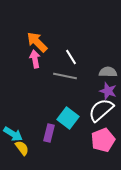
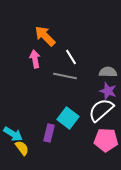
orange arrow: moved 8 px right, 6 px up
pink pentagon: moved 3 px right; rotated 25 degrees clockwise
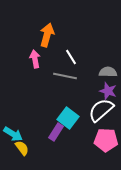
orange arrow: moved 2 px right, 1 px up; rotated 60 degrees clockwise
purple rectangle: moved 7 px right, 1 px up; rotated 18 degrees clockwise
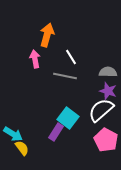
pink pentagon: rotated 25 degrees clockwise
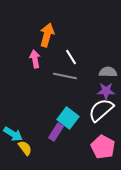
purple star: moved 2 px left; rotated 18 degrees counterclockwise
pink pentagon: moved 3 px left, 7 px down
yellow semicircle: moved 3 px right
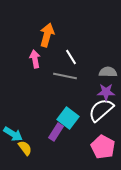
purple star: moved 1 px down
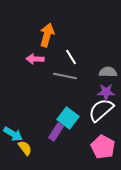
pink arrow: rotated 78 degrees counterclockwise
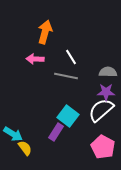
orange arrow: moved 2 px left, 3 px up
gray line: moved 1 px right
cyan square: moved 2 px up
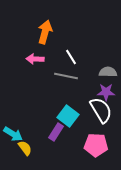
white semicircle: rotated 100 degrees clockwise
pink pentagon: moved 7 px left, 2 px up; rotated 25 degrees counterclockwise
